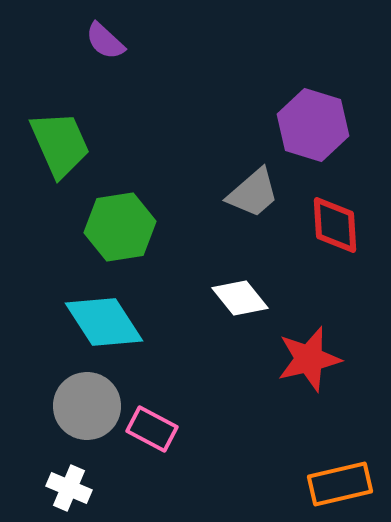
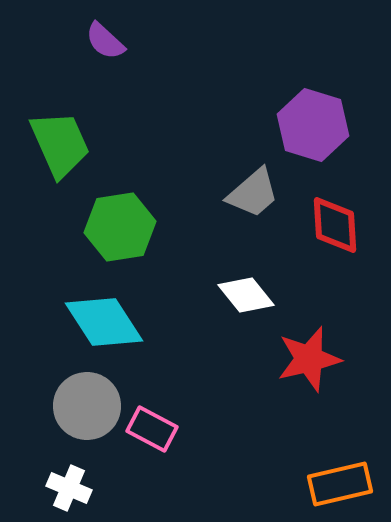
white diamond: moved 6 px right, 3 px up
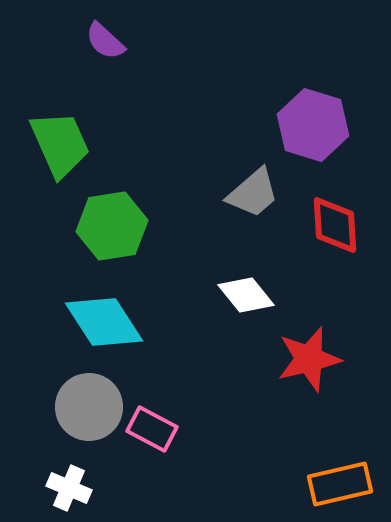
green hexagon: moved 8 px left, 1 px up
gray circle: moved 2 px right, 1 px down
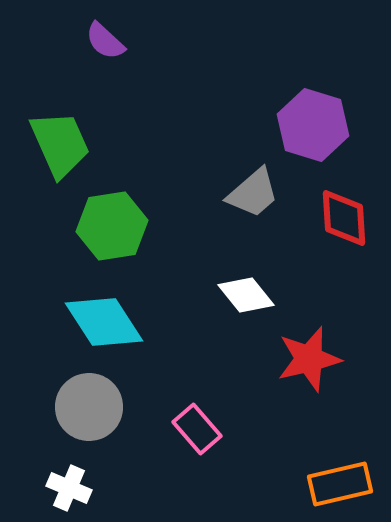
red diamond: moved 9 px right, 7 px up
pink rectangle: moved 45 px right; rotated 21 degrees clockwise
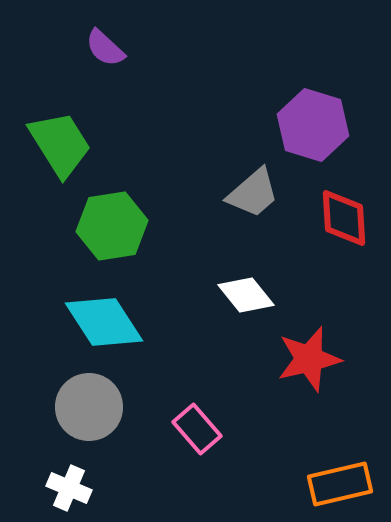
purple semicircle: moved 7 px down
green trapezoid: rotated 8 degrees counterclockwise
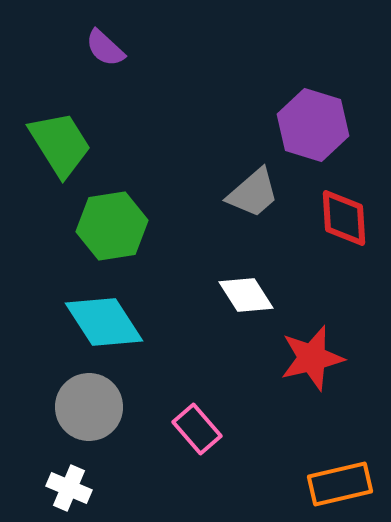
white diamond: rotated 6 degrees clockwise
red star: moved 3 px right, 1 px up
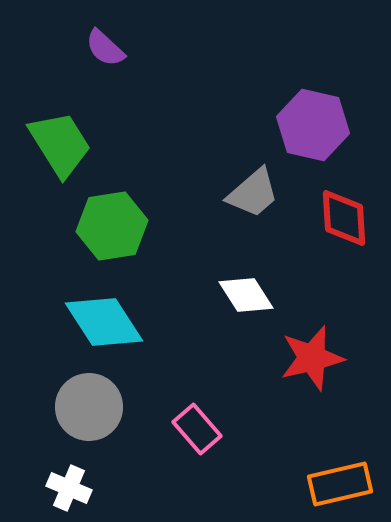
purple hexagon: rotated 4 degrees counterclockwise
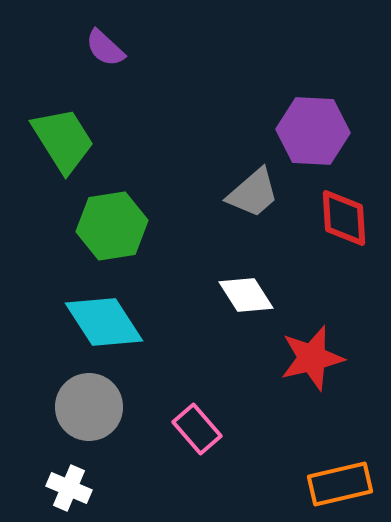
purple hexagon: moved 6 px down; rotated 10 degrees counterclockwise
green trapezoid: moved 3 px right, 4 px up
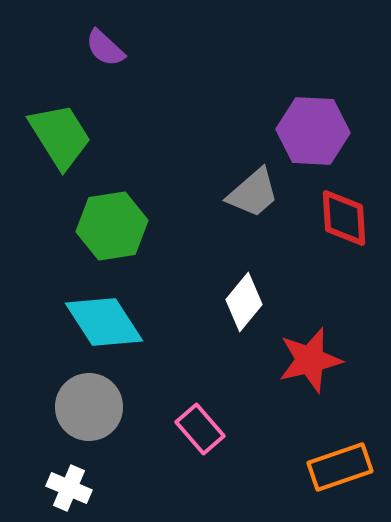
green trapezoid: moved 3 px left, 4 px up
white diamond: moved 2 px left, 7 px down; rotated 72 degrees clockwise
red star: moved 2 px left, 2 px down
pink rectangle: moved 3 px right
orange rectangle: moved 17 px up; rotated 6 degrees counterclockwise
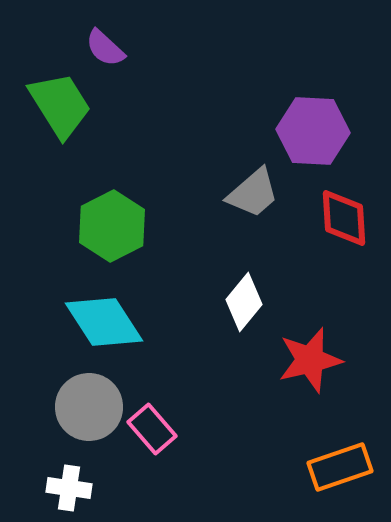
green trapezoid: moved 31 px up
green hexagon: rotated 18 degrees counterclockwise
pink rectangle: moved 48 px left
white cross: rotated 15 degrees counterclockwise
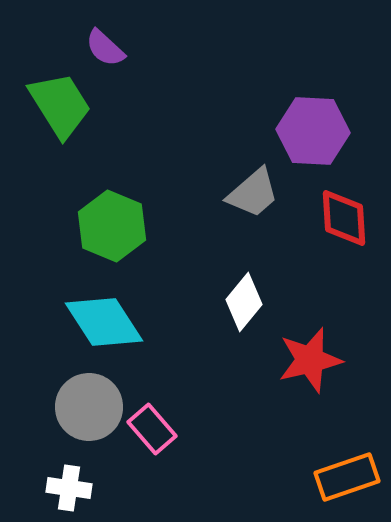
green hexagon: rotated 10 degrees counterclockwise
orange rectangle: moved 7 px right, 10 px down
